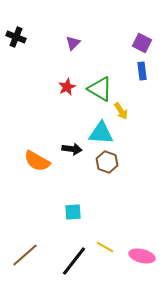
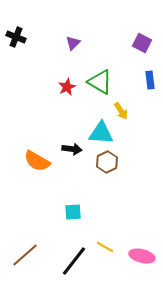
blue rectangle: moved 8 px right, 9 px down
green triangle: moved 7 px up
brown hexagon: rotated 15 degrees clockwise
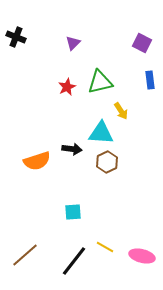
green triangle: rotated 44 degrees counterclockwise
orange semicircle: rotated 48 degrees counterclockwise
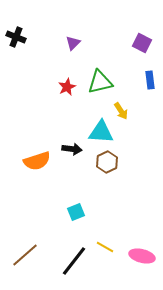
cyan triangle: moved 1 px up
cyan square: moved 3 px right; rotated 18 degrees counterclockwise
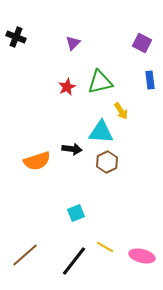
cyan square: moved 1 px down
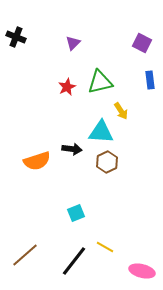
pink ellipse: moved 15 px down
